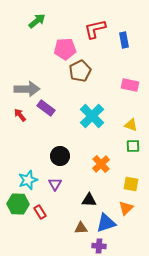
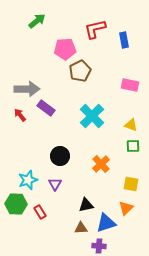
black triangle: moved 3 px left, 5 px down; rotated 14 degrees counterclockwise
green hexagon: moved 2 px left
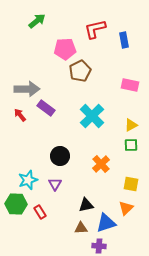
yellow triangle: rotated 48 degrees counterclockwise
green square: moved 2 px left, 1 px up
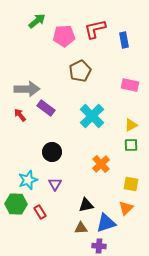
pink pentagon: moved 1 px left, 13 px up
black circle: moved 8 px left, 4 px up
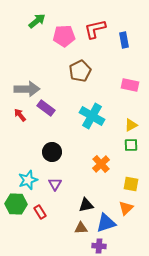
cyan cross: rotated 15 degrees counterclockwise
